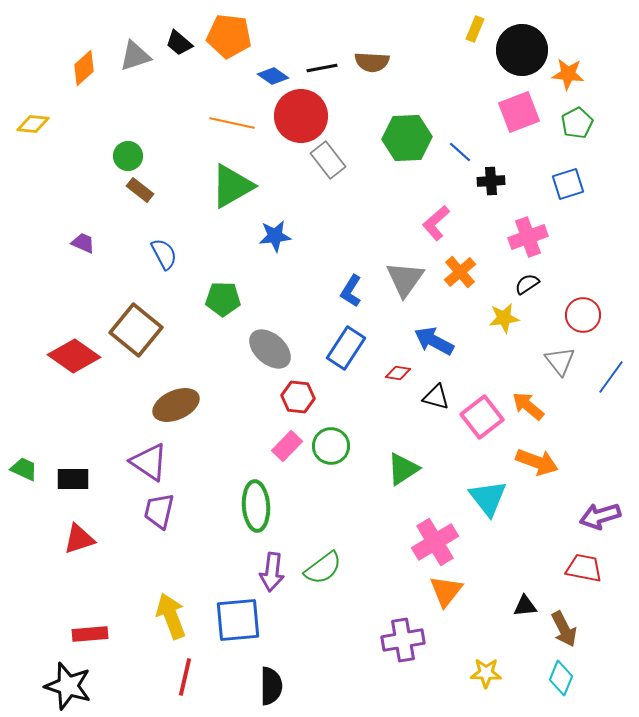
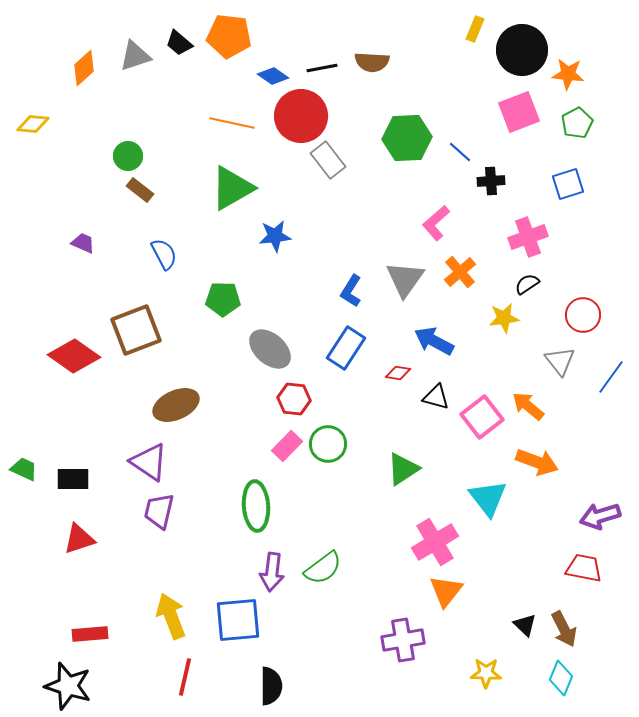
green triangle at (232, 186): moved 2 px down
brown square at (136, 330): rotated 30 degrees clockwise
red hexagon at (298, 397): moved 4 px left, 2 px down
green circle at (331, 446): moved 3 px left, 2 px up
black triangle at (525, 606): moved 19 px down; rotated 50 degrees clockwise
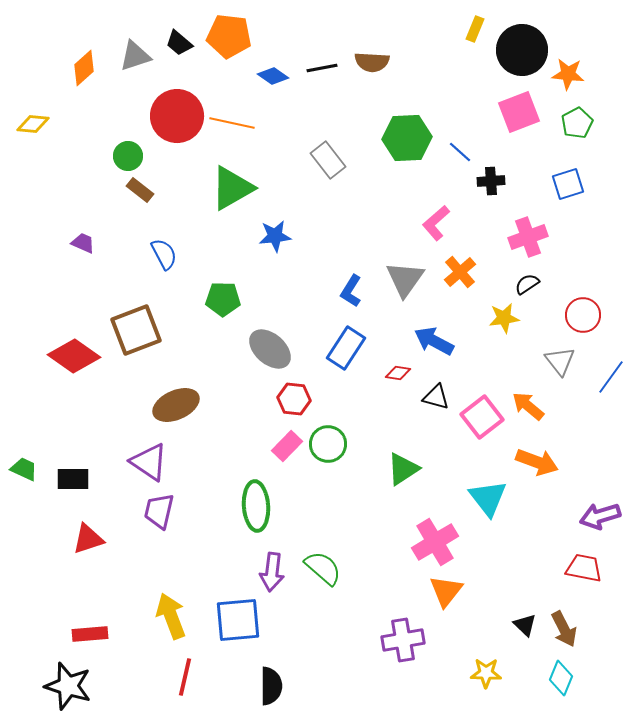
red circle at (301, 116): moved 124 px left
red triangle at (79, 539): moved 9 px right
green semicircle at (323, 568): rotated 102 degrees counterclockwise
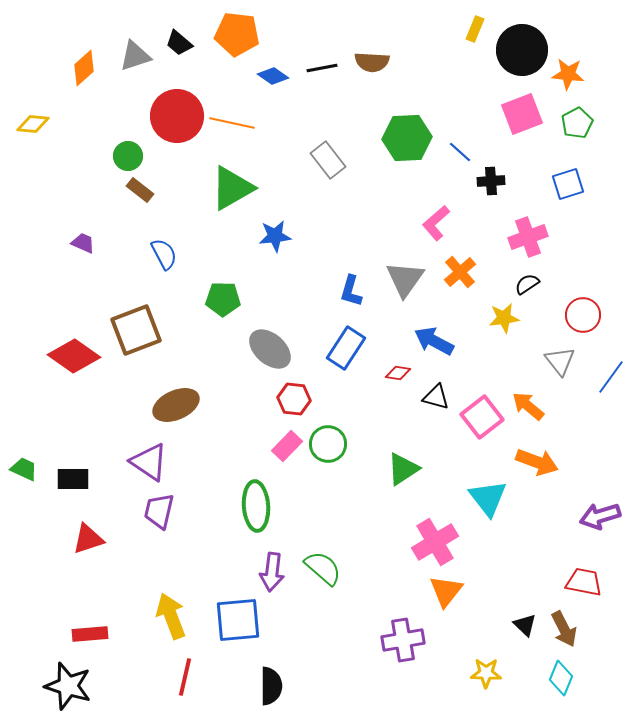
orange pentagon at (229, 36): moved 8 px right, 2 px up
pink square at (519, 112): moved 3 px right, 2 px down
blue L-shape at (351, 291): rotated 16 degrees counterclockwise
red trapezoid at (584, 568): moved 14 px down
